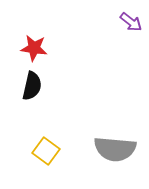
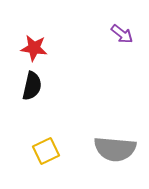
purple arrow: moved 9 px left, 12 px down
yellow square: rotated 28 degrees clockwise
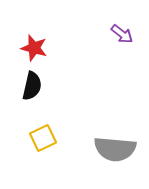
red star: rotated 8 degrees clockwise
yellow square: moved 3 px left, 13 px up
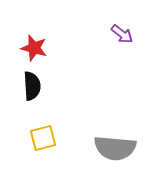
black semicircle: rotated 16 degrees counterclockwise
yellow square: rotated 12 degrees clockwise
gray semicircle: moved 1 px up
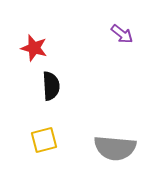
black semicircle: moved 19 px right
yellow square: moved 1 px right, 2 px down
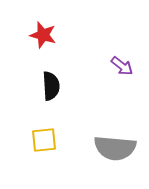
purple arrow: moved 32 px down
red star: moved 9 px right, 13 px up
yellow square: rotated 8 degrees clockwise
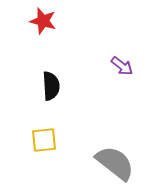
red star: moved 14 px up
gray semicircle: moved 15 px down; rotated 147 degrees counterclockwise
